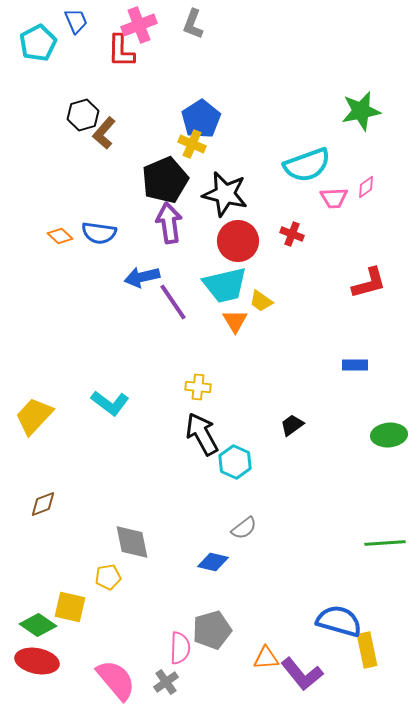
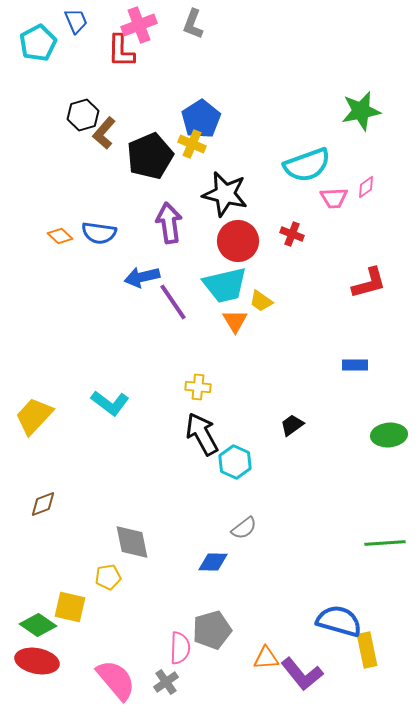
black pentagon at (165, 180): moved 15 px left, 24 px up
blue diamond at (213, 562): rotated 12 degrees counterclockwise
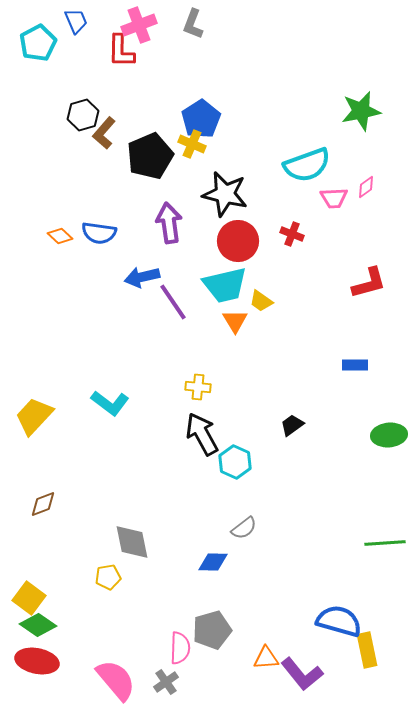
yellow square at (70, 607): moved 41 px left, 9 px up; rotated 24 degrees clockwise
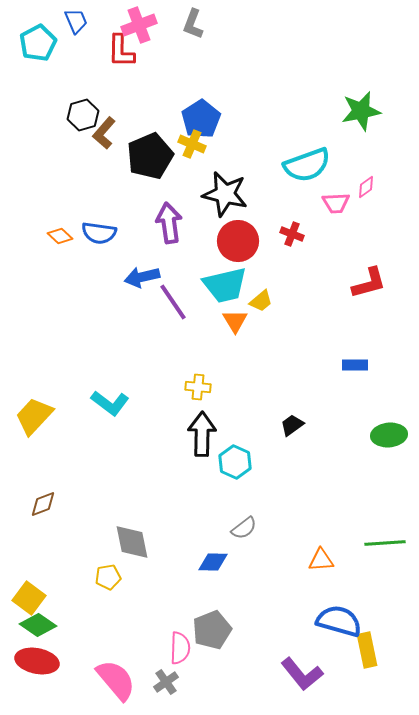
pink trapezoid at (334, 198): moved 2 px right, 5 px down
yellow trapezoid at (261, 301): rotated 75 degrees counterclockwise
black arrow at (202, 434): rotated 30 degrees clockwise
gray pentagon at (212, 630): rotated 6 degrees counterclockwise
orange triangle at (266, 658): moved 55 px right, 98 px up
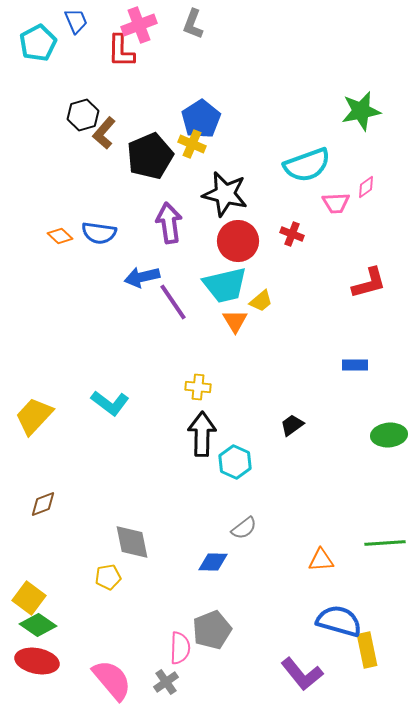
pink semicircle at (116, 680): moved 4 px left
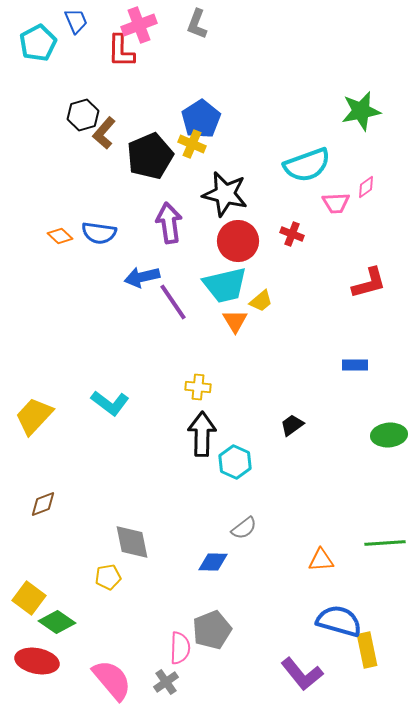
gray L-shape at (193, 24): moved 4 px right
green diamond at (38, 625): moved 19 px right, 3 px up
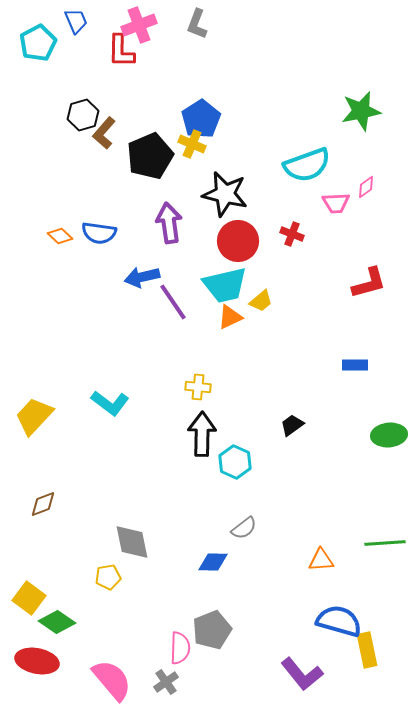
orange triangle at (235, 321): moved 5 px left, 4 px up; rotated 36 degrees clockwise
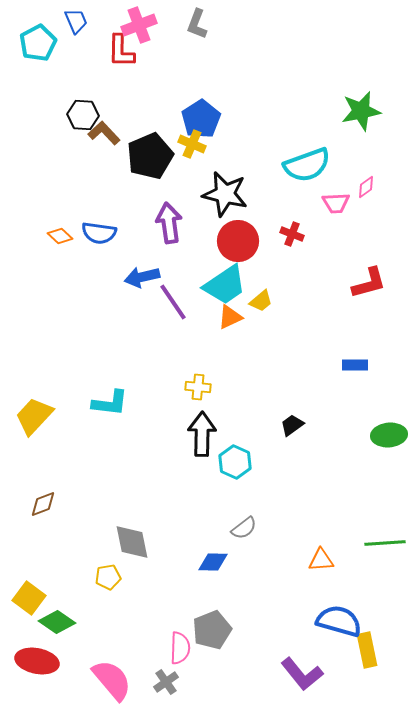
black hexagon at (83, 115): rotated 20 degrees clockwise
brown L-shape at (104, 133): rotated 96 degrees clockwise
cyan trapezoid at (225, 285): rotated 21 degrees counterclockwise
cyan L-shape at (110, 403): rotated 30 degrees counterclockwise
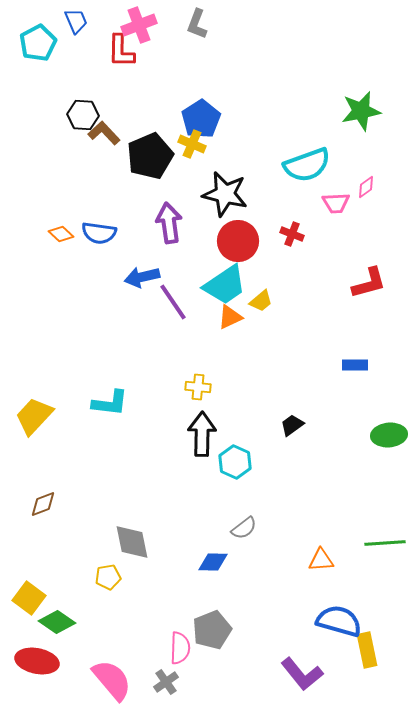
orange diamond at (60, 236): moved 1 px right, 2 px up
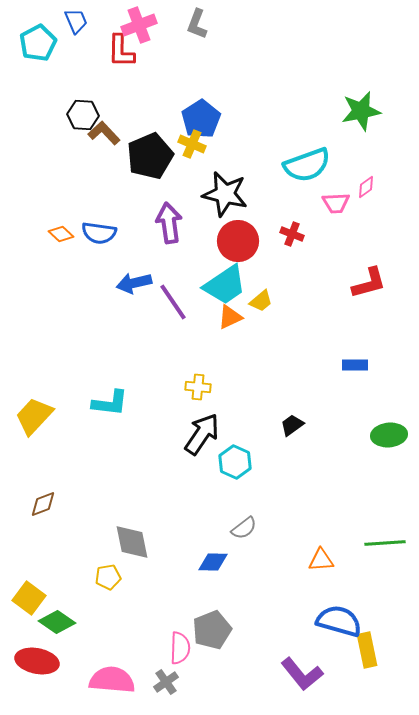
blue arrow at (142, 277): moved 8 px left, 6 px down
black arrow at (202, 434): rotated 33 degrees clockwise
pink semicircle at (112, 680): rotated 45 degrees counterclockwise
